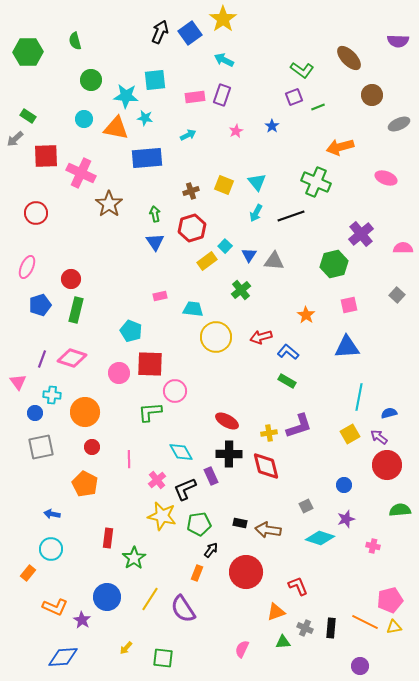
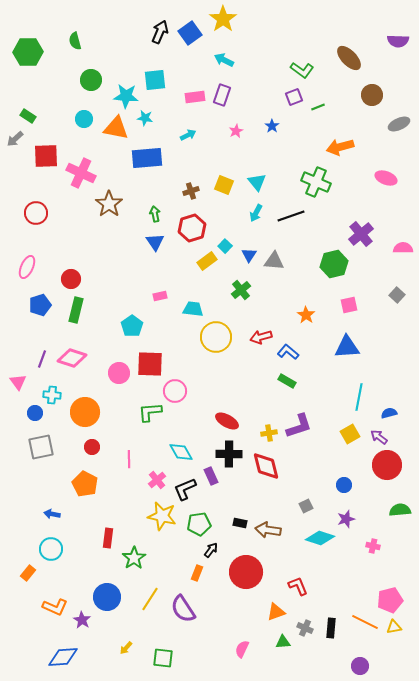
cyan pentagon at (131, 331): moved 1 px right, 5 px up; rotated 15 degrees clockwise
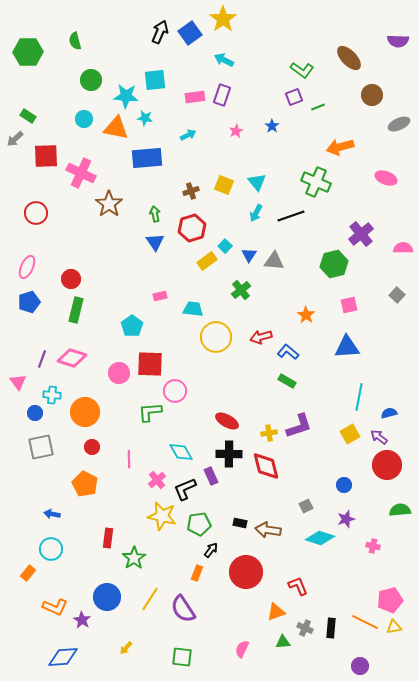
blue pentagon at (40, 305): moved 11 px left, 3 px up
green square at (163, 658): moved 19 px right, 1 px up
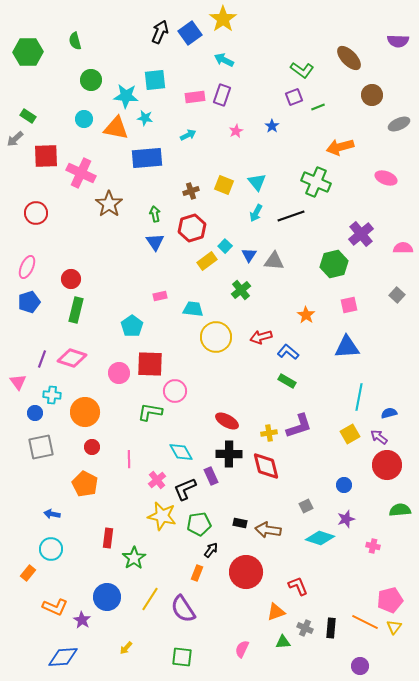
green L-shape at (150, 412): rotated 15 degrees clockwise
yellow triangle at (394, 627): rotated 42 degrees counterclockwise
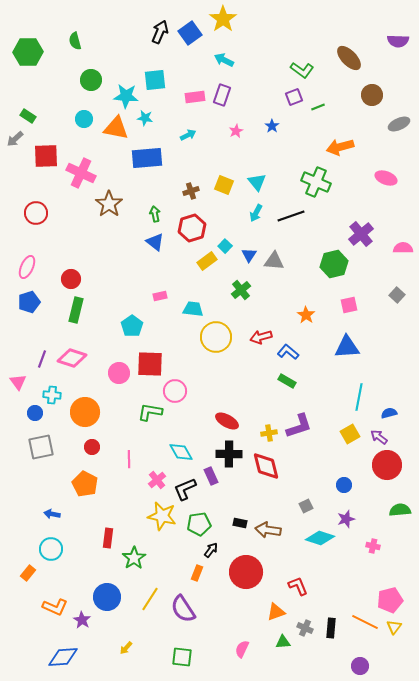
blue triangle at (155, 242): rotated 18 degrees counterclockwise
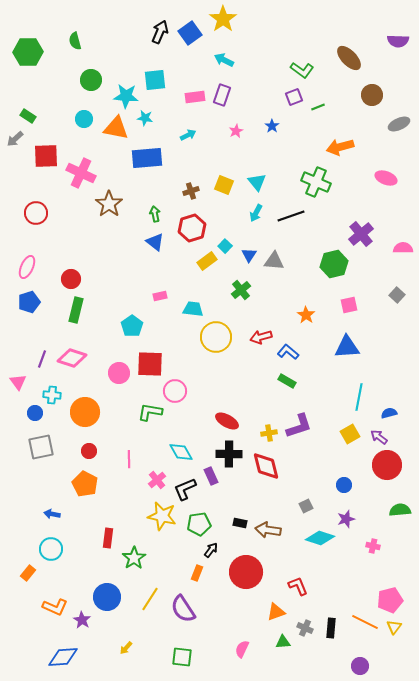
red circle at (92, 447): moved 3 px left, 4 px down
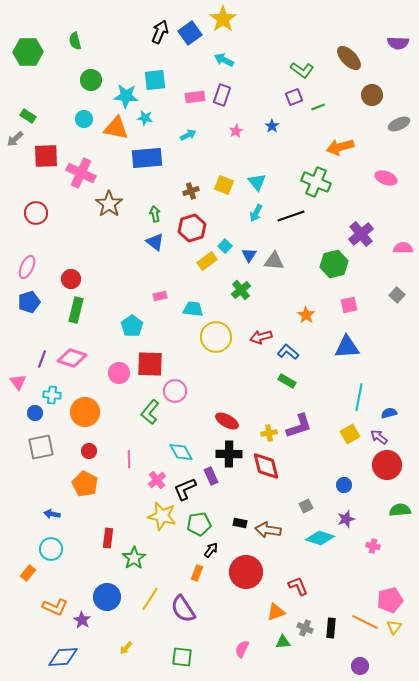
purple semicircle at (398, 41): moved 2 px down
green L-shape at (150, 412): rotated 60 degrees counterclockwise
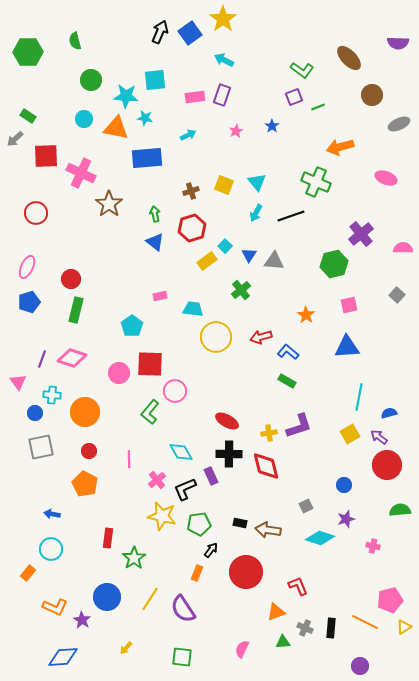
yellow triangle at (394, 627): moved 10 px right; rotated 21 degrees clockwise
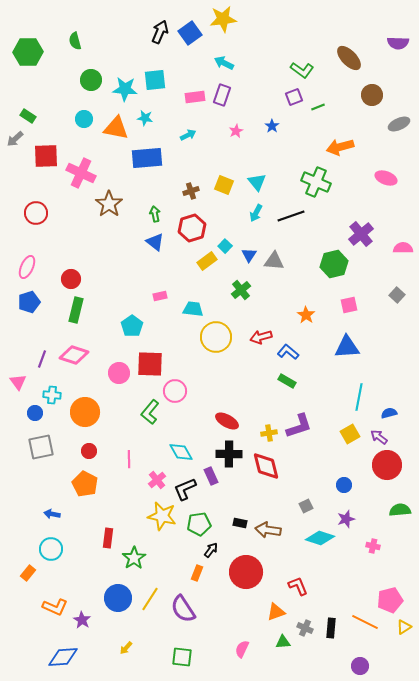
yellow star at (223, 19): rotated 28 degrees clockwise
cyan arrow at (224, 60): moved 3 px down
cyan star at (126, 96): moved 1 px left, 7 px up
pink diamond at (72, 358): moved 2 px right, 3 px up
blue circle at (107, 597): moved 11 px right, 1 px down
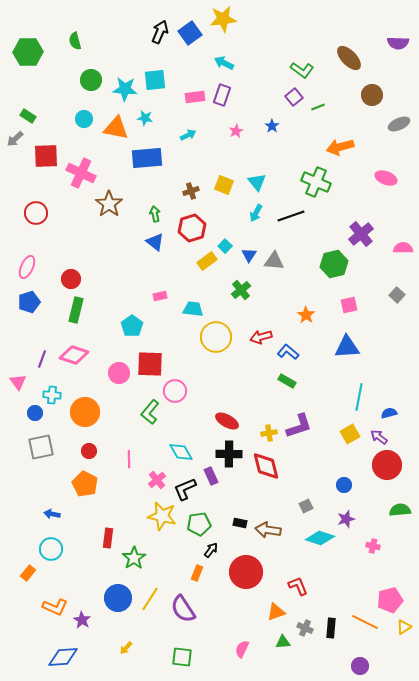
purple square at (294, 97): rotated 18 degrees counterclockwise
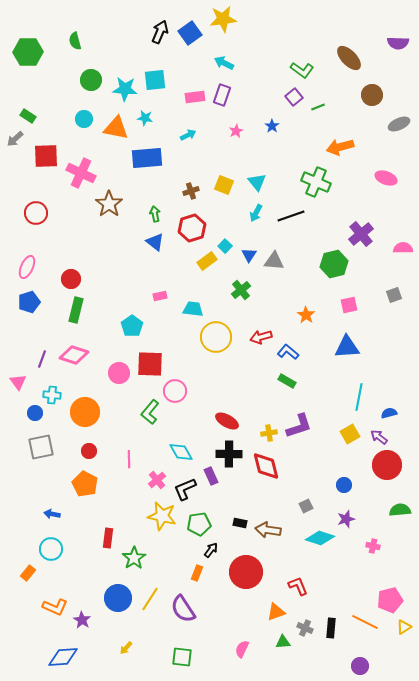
gray square at (397, 295): moved 3 px left; rotated 28 degrees clockwise
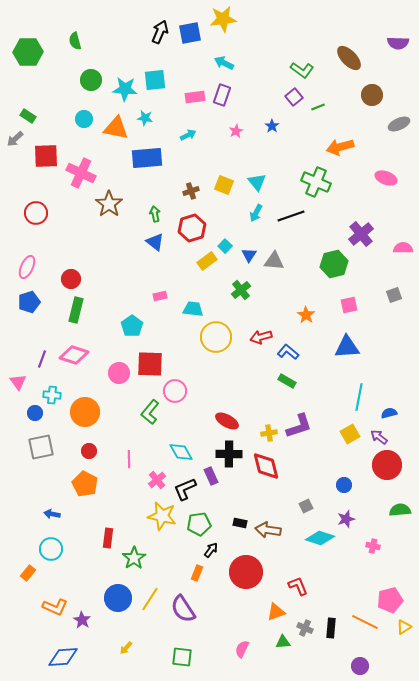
blue square at (190, 33): rotated 25 degrees clockwise
